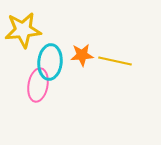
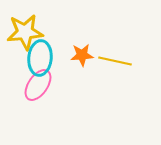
yellow star: moved 2 px right, 2 px down
cyan ellipse: moved 10 px left, 4 px up
pink ellipse: rotated 24 degrees clockwise
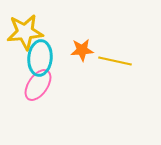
orange star: moved 5 px up
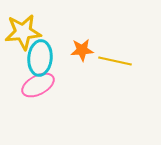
yellow star: moved 2 px left
pink ellipse: rotated 28 degrees clockwise
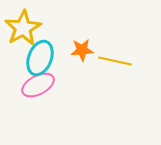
yellow star: moved 4 px up; rotated 24 degrees counterclockwise
cyan ellipse: rotated 16 degrees clockwise
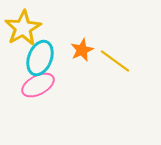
orange star: rotated 20 degrees counterclockwise
yellow line: rotated 24 degrees clockwise
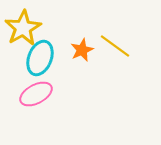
yellow line: moved 15 px up
pink ellipse: moved 2 px left, 9 px down
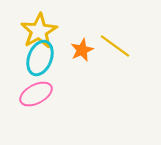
yellow star: moved 16 px right, 3 px down
